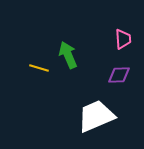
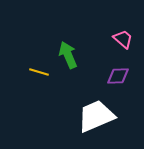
pink trapezoid: rotated 45 degrees counterclockwise
yellow line: moved 4 px down
purple diamond: moved 1 px left, 1 px down
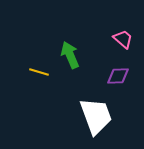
green arrow: moved 2 px right
white trapezoid: rotated 93 degrees clockwise
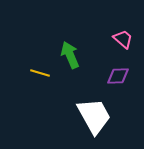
yellow line: moved 1 px right, 1 px down
white trapezoid: moved 2 px left; rotated 9 degrees counterclockwise
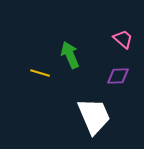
white trapezoid: rotated 6 degrees clockwise
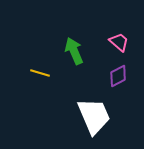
pink trapezoid: moved 4 px left, 3 px down
green arrow: moved 4 px right, 4 px up
purple diamond: rotated 25 degrees counterclockwise
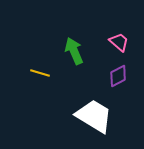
white trapezoid: rotated 36 degrees counterclockwise
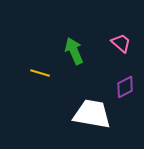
pink trapezoid: moved 2 px right, 1 px down
purple diamond: moved 7 px right, 11 px down
white trapezoid: moved 2 px left, 2 px up; rotated 21 degrees counterclockwise
